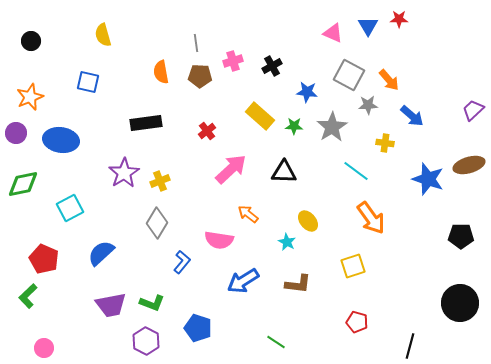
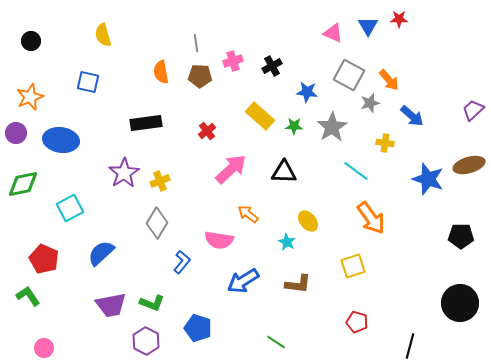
gray star at (368, 105): moved 2 px right, 2 px up; rotated 12 degrees counterclockwise
green L-shape at (28, 296): rotated 100 degrees clockwise
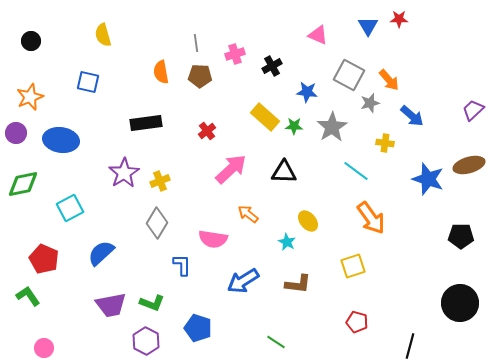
pink triangle at (333, 33): moved 15 px left, 2 px down
pink cross at (233, 61): moved 2 px right, 7 px up
yellow rectangle at (260, 116): moved 5 px right, 1 px down
pink semicircle at (219, 240): moved 6 px left, 1 px up
blue L-shape at (182, 262): moved 3 px down; rotated 40 degrees counterclockwise
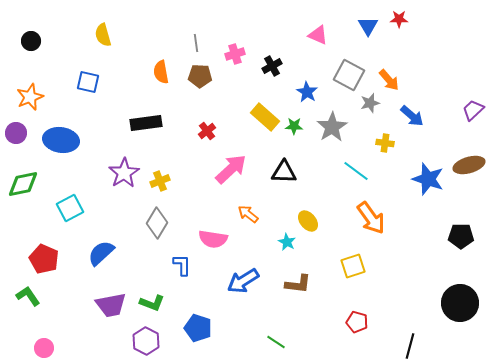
blue star at (307, 92): rotated 25 degrees clockwise
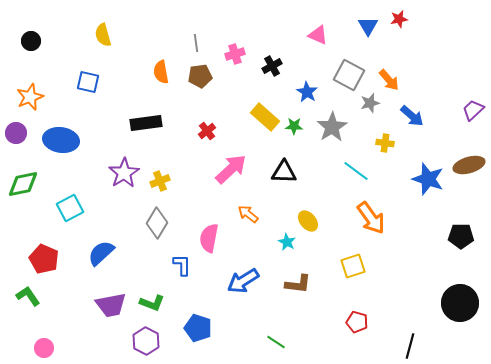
red star at (399, 19): rotated 12 degrees counterclockwise
brown pentagon at (200, 76): rotated 10 degrees counterclockwise
pink semicircle at (213, 239): moved 4 px left, 1 px up; rotated 92 degrees clockwise
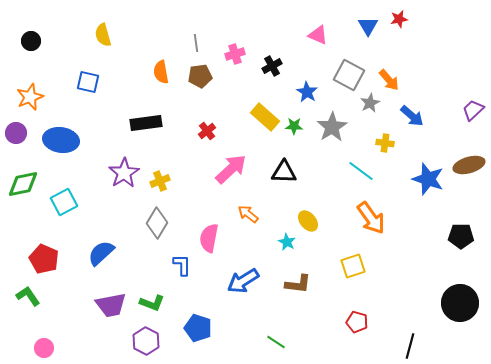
gray star at (370, 103): rotated 12 degrees counterclockwise
cyan line at (356, 171): moved 5 px right
cyan square at (70, 208): moved 6 px left, 6 px up
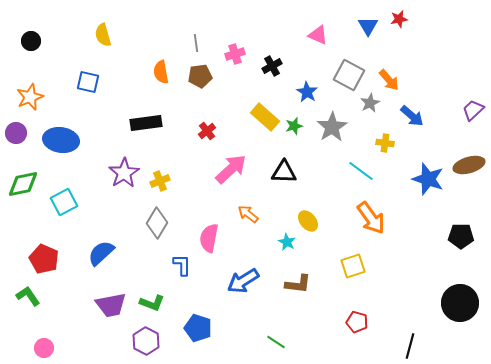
green star at (294, 126): rotated 18 degrees counterclockwise
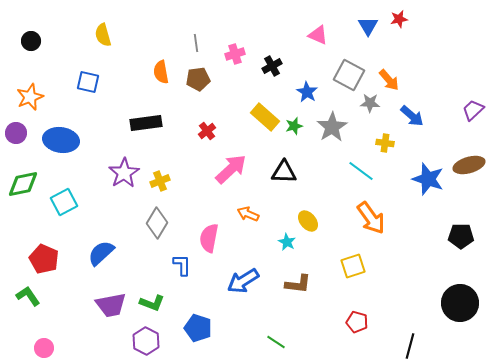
brown pentagon at (200, 76): moved 2 px left, 3 px down
gray star at (370, 103): rotated 30 degrees clockwise
orange arrow at (248, 214): rotated 15 degrees counterclockwise
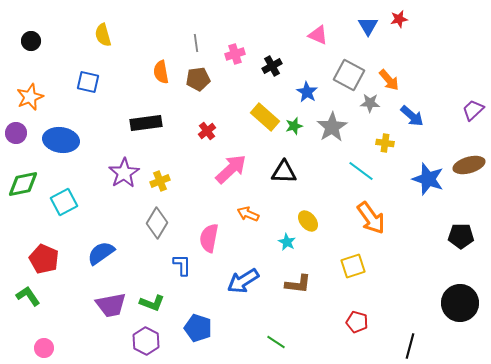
blue semicircle at (101, 253): rotated 8 degrees clockwise
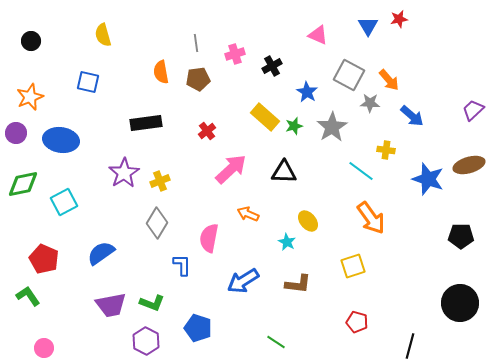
yellow cross at (385, 143): moved 1 px right, 7 px down
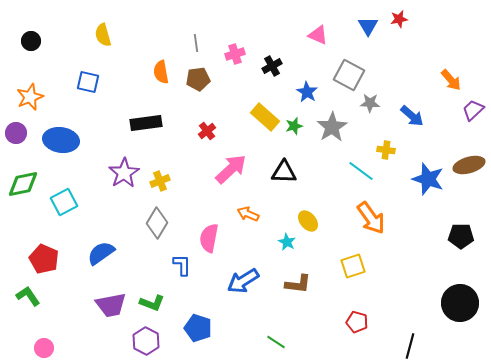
orange arrow at (389, 80): moved 62 px right
